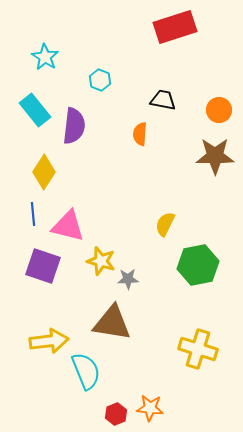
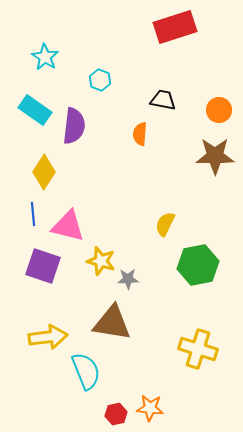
cyan rectangle: rotated 16 degrees counterclockwise
yellow arrow: moved 1 px left, 4 px up
red hexagon: rotated 10 degrees clockwise
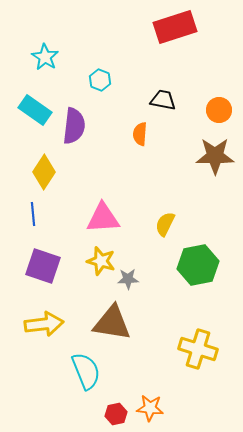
pink triangle: moved 35 px right, 8 px up; rotated 18 degrees counterclockwise
yellow arrow: moved 4 px left, 13 px up
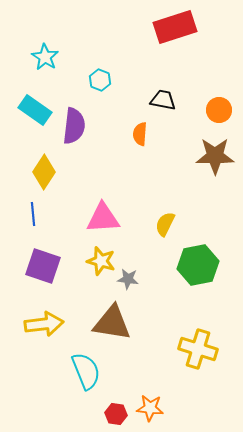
gray star: rotated 10 degrees clockwise
red hexagon: rotated 20 degrees clockwise
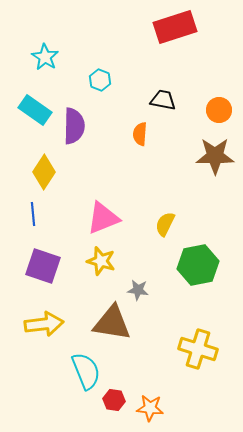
purple semicircle: rotated 6 degrees counterclockwise
pink triangle: rotated 18 degrees counterclockwise
gray star: moved 10 px right, 11 px down
red hexagon: moved 2 px left, 14 px up
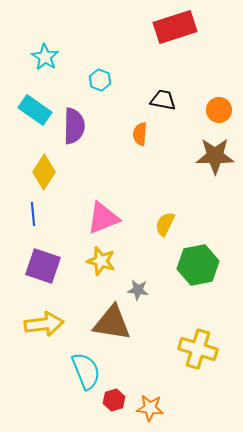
red hexagon: rotated 25 degrees counterclockwise
